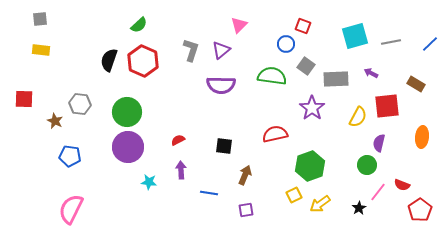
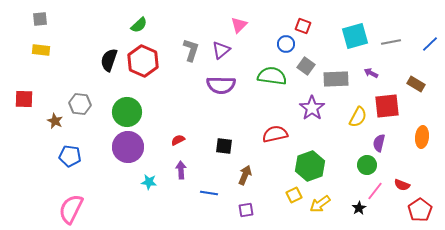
pink line at (378, 192): moved 3 px left, 1 px up
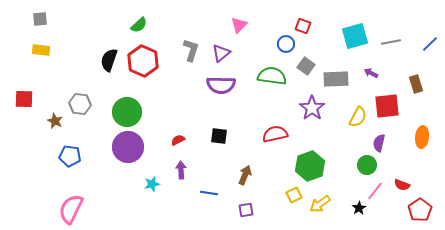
purple triangle at (221, 50): moved 3 px down
brown rectangle at (416, 84): rotated 42 degrees clockwise
black square at (224, 146): moved 5 px left, 10 px up
cyan star at (149, 182): moved 3 px right, 2 px down; rotated 21 degrees counterclockwise
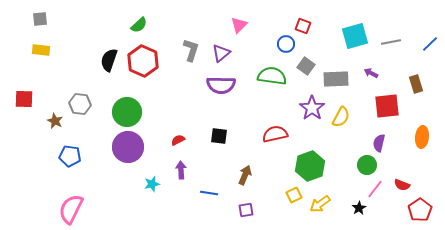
yellow semicircle at (358, 117): moved 17 px left
pink line at (375, 191): moved 2 px up
